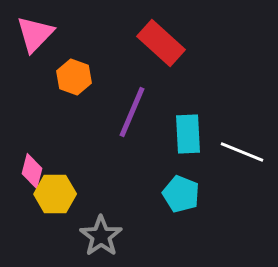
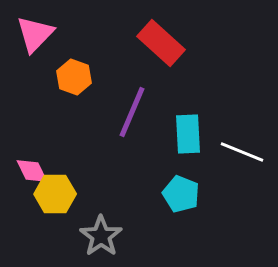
pink diamond: rotated 40 degrees counterclockwise
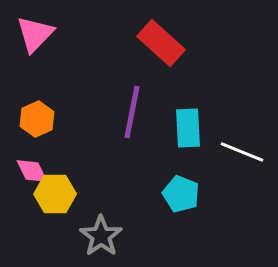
orange hexagon: moved 37 px left, 42 px down; rotated 16 degrees clockwise
purple line: rotated 12 degrees counterclockwise
cyan rectangle: moved 6 px up
